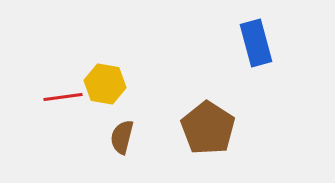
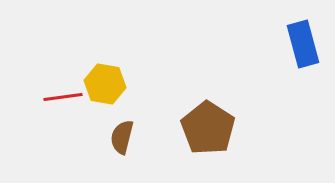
blue rectangle: moved 47 px right, 1 px down
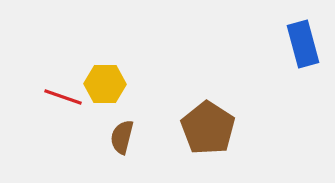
yellow hexagon: rotated 9 degrees counterclockwise
red line: rotated 27 degrees clockwise
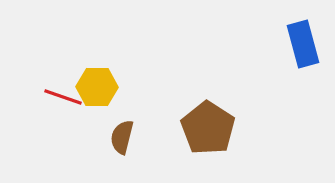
yellow hexagon: moved 8 px left, 3 px down
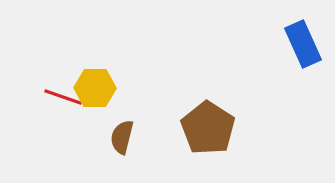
blue rectangle: rotated 9 degrees counterclockwise
yellow hexagon: moved 2 px left, 1 px down
